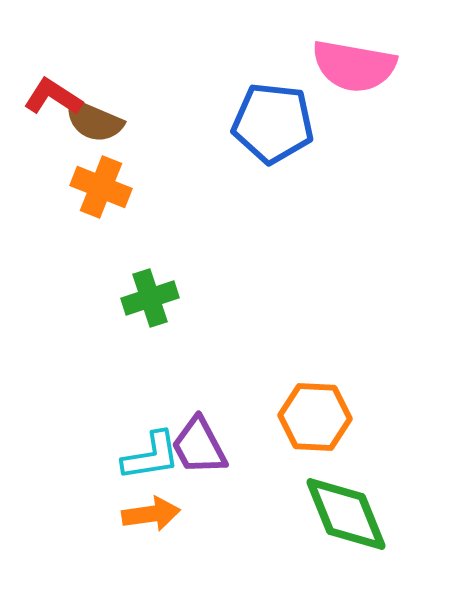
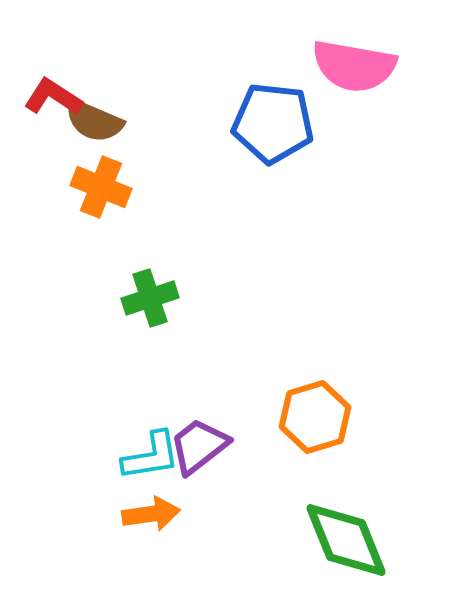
orange hexagon: rotated 20 degrees counterclockwise
purple trapezoid: rotated 80 degrees clockwise
green diamond: moved 26 px down
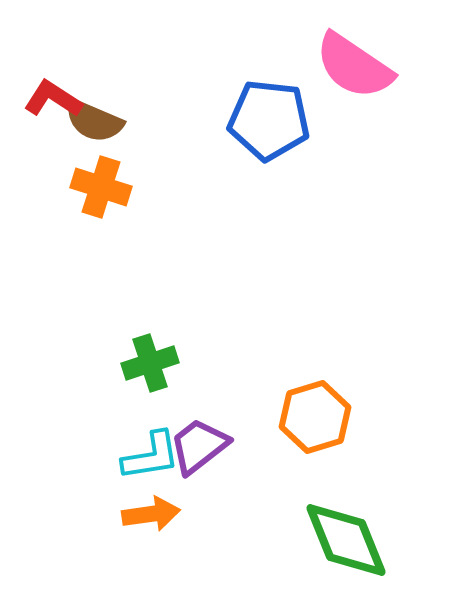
pink semicircle: rotated 24 degrees clockwise
red L-shape: moved 2 px down
blue pentagon: moved 4 px left, 3 px up
orange cross: rotated 4 degrees counterclockwise
green cross: moved 65 px down
